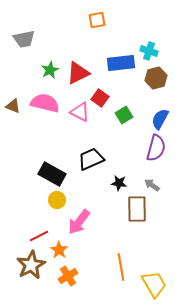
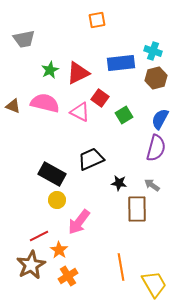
cyan cross: moved 4 px right
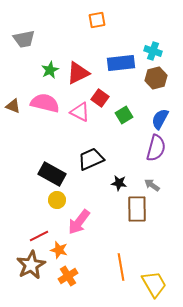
orange star: rotated 18 degrees counterclockwise
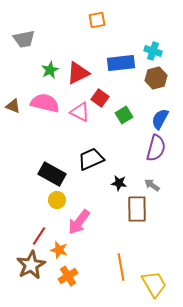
red line: rotated 30 degrees counterclockwise
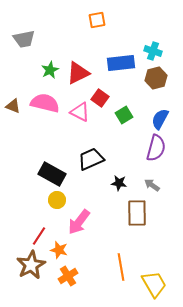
brown rectangle: moved 4 px down
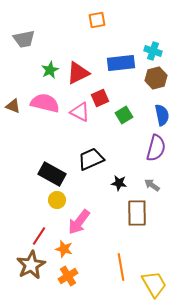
red square: rotated 30 degrees clockwise
blue semicircle: moved 2 px right, 4 px up; rotated 140 degrees clockwise
orange star: moved 5 px right, 1 px up
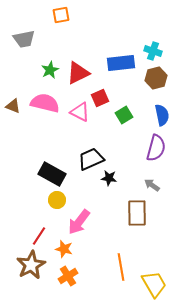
orange square: moved 36 px left, 5 px up
black star: moved 10 px left, 5 px up
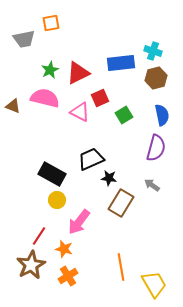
orange square: moved 10 px left, 8 px down
pink semicircle: moved 5 px up
brown rectangle: moved 16 px left, 10 px up; rotated 32 degrees clockwise
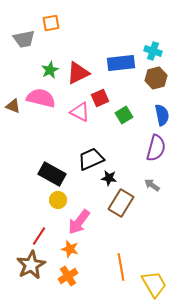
pink semicircle: moved 4 px left
yellow circle: moved 1 px right
orange star: moved 6 px right
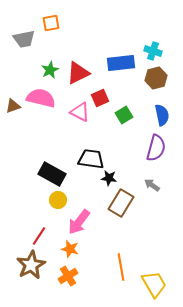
brown triangle: rotated 42 degrees counterclockwise
black trapezoid: rotated 32 degrees clockwise
